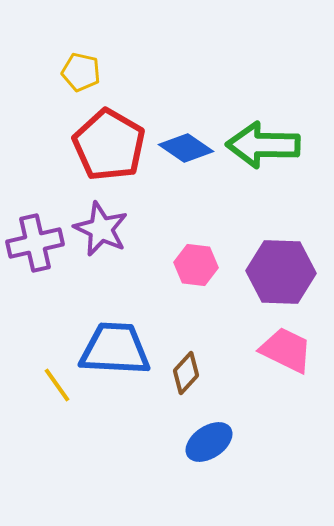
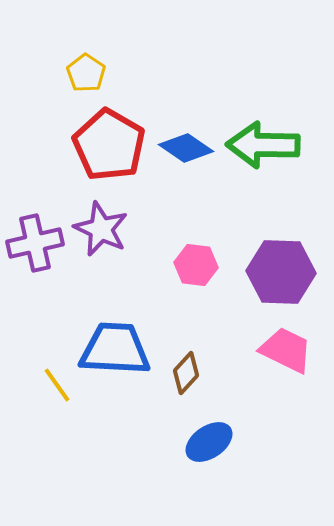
yellow pentagon: moved 5 px right, 1 px down; rotated 21 degrees clockwise
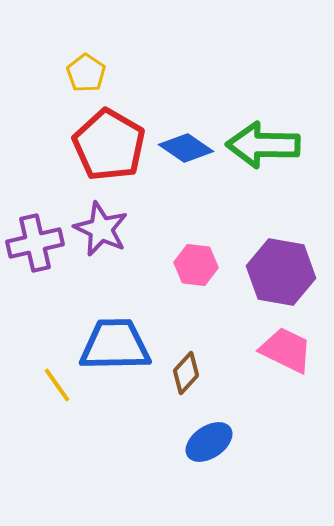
purple hexagon: rotated 8 degrees clockwise
blue trapezoid: moved 4 px up; rotated 4 degrees counterclockwise
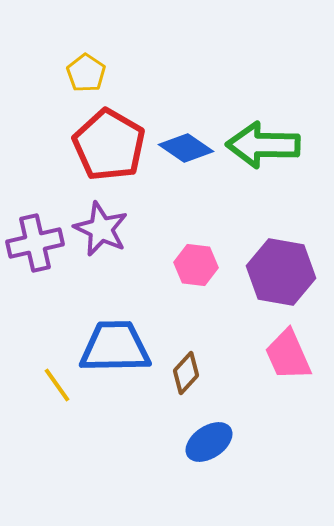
blue trapezoid: moved 2 px down
pink trapezoid: moved 2 px right, 5 px down; rotated 140 degrees counterclockwise
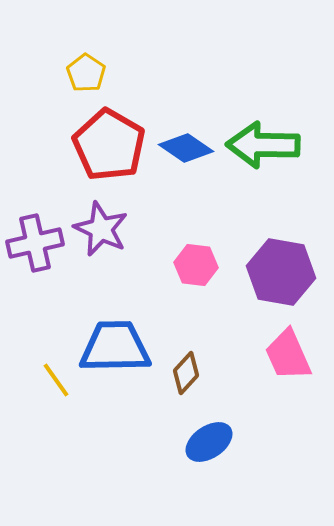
yellow line: moved 1 px left, 5 px up
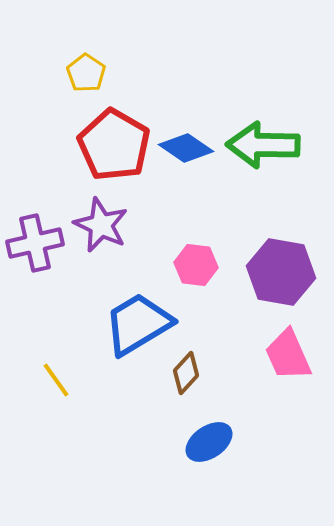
red pentagon: moved 5 px right
purple star: moved 4 px up
blue trapezoid: moved 23 px right, 23 px up; rotated 30 degrees counterclockwise
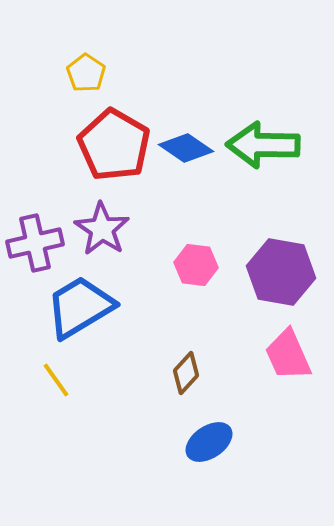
purple star: moved 1 px right, 4 px down; rotated 8 degrees clockwise
blue trapezoid: moved 58 px left, 17 px up
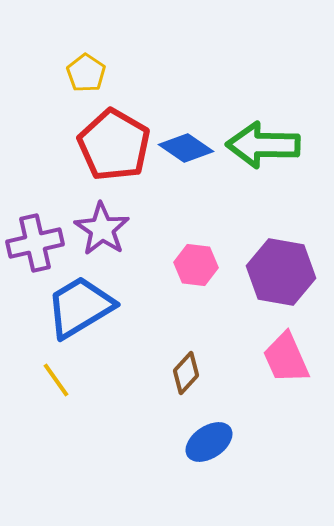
pink trapezoid: moved 2 px left, 3 px down
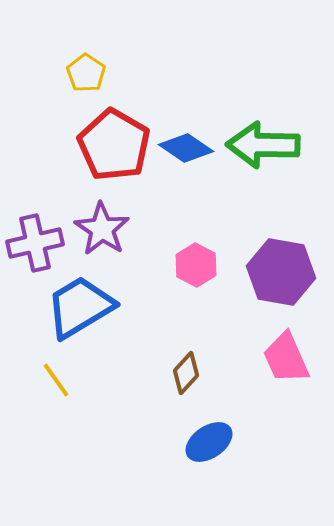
pink hexagon: rotated 21 degrees clockwise
